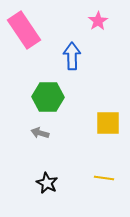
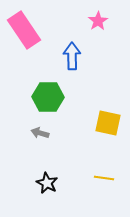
yellow square: rotated 12 degrees clockwise
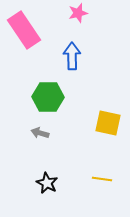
pink star: moved 20 px left, 8 px up; rotated 18 degrees clockwise
yellow line: moved 2 px left, 1 px down
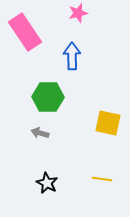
pink rectangle: moved 1 px right, 2 px down
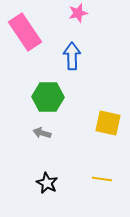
gray arrow: moved 2 px right
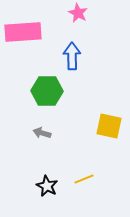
pink star: rotated 30 degrees counterclockwise
pink rectangle: moved 2 px left; rotated 60 degrees counterclockwise
green hexagon: moved 1 px left, 6 px up
yellow square: moved 1 px right, 3 px down
yellow line: moved 18 px left; rotated 30 degrees counterclockwise
black star: moved 3 px down
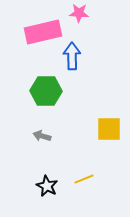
pink star: moved 1 px right; rotated 24 degrees counterclockwise
pink rectangle: moved 20 px right; rotated 9 degrees counterclockwise
green hexagon: moved 1 px left
yellow square: moved 3 px down; rotated 12 degrees counterclockwise
gray arrow: moved 3 px down
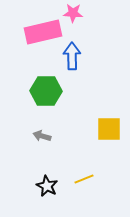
pink star: moved 6 px left
